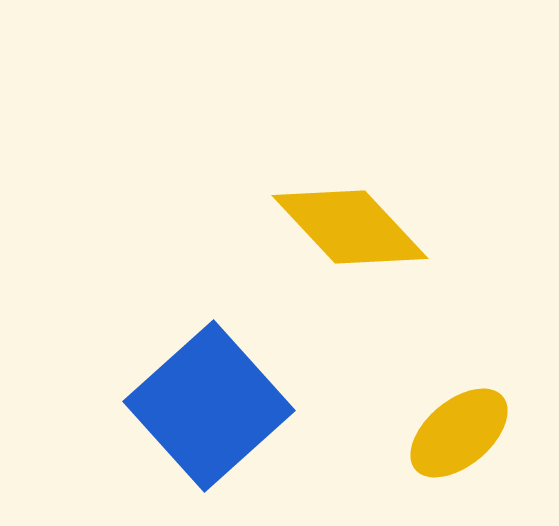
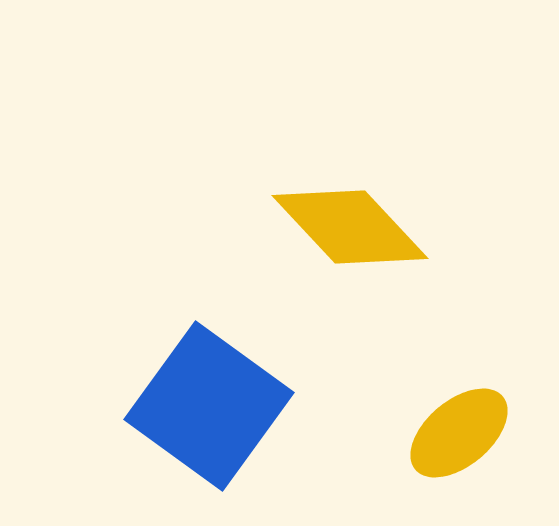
blue square: rotated 12 degrees counterclockwise
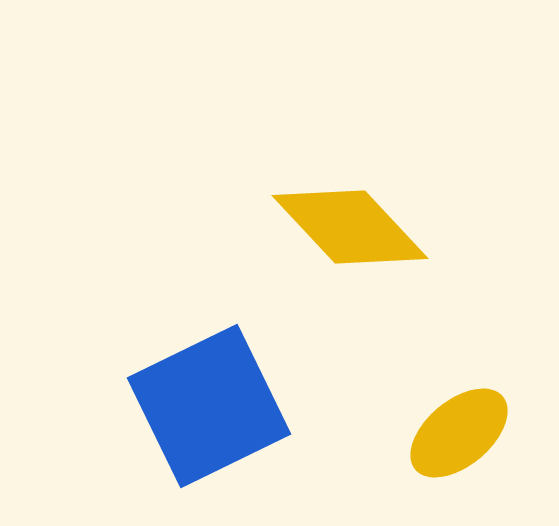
blue square: rotated 28 degrees clockwise
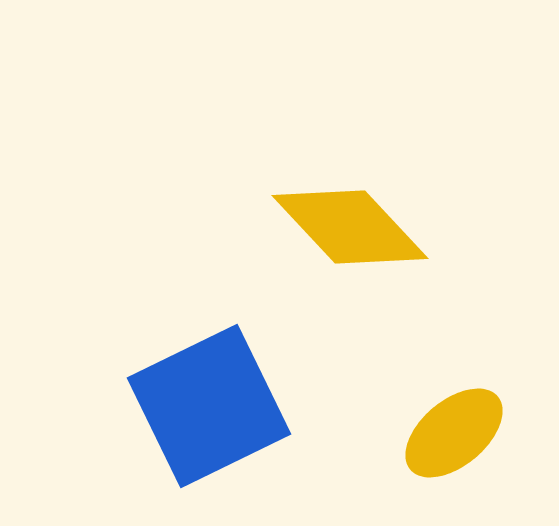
yellow ellipse: moved 5 px left
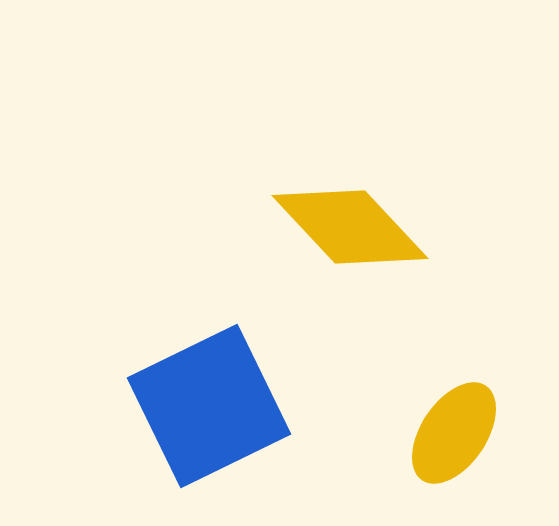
yellow ellipse: rotated 16 degrees counterclockwise
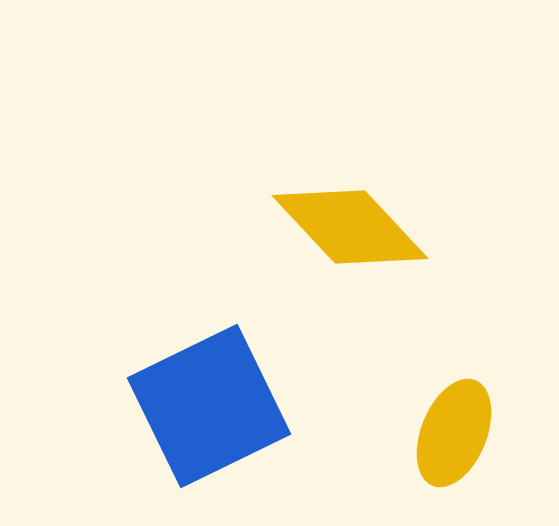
yellow ellipse: rotated 12 degrees counterclockwise
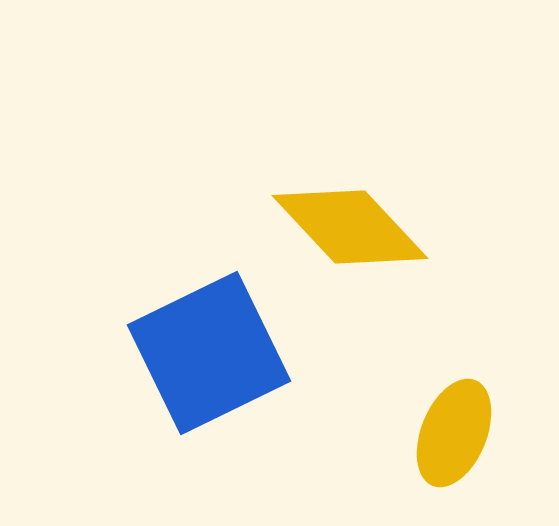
blue square: moved 53 px up
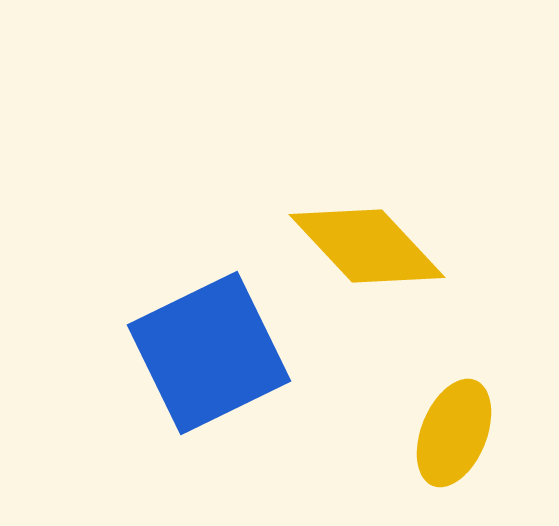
yellow diamond: moved 17 px right, 19 px down
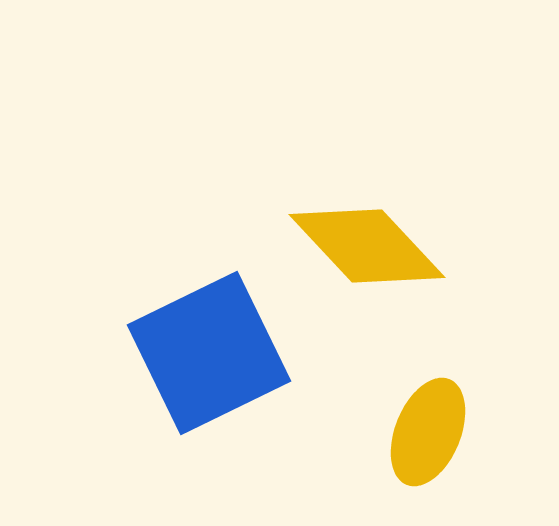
yellow ellipse: moved 26 px left, 1 px up
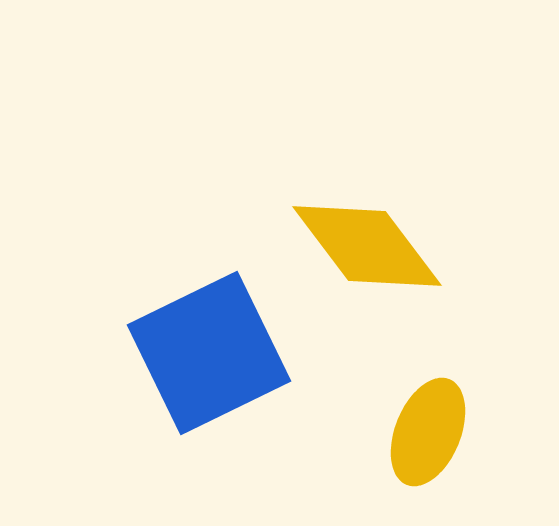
yellow diamond: rotated 6 degrees clockwise
